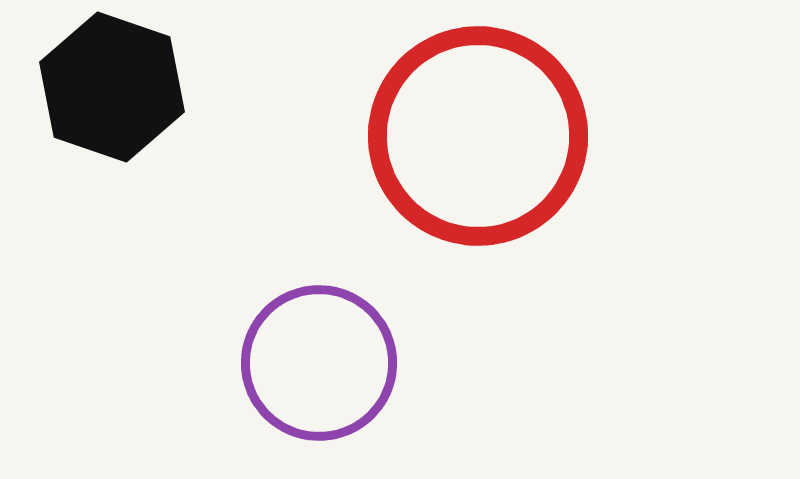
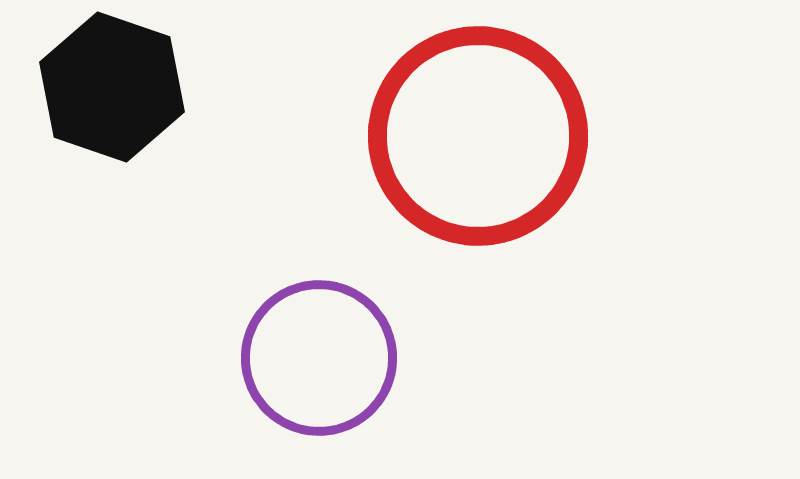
purple circle: moved 5 px up
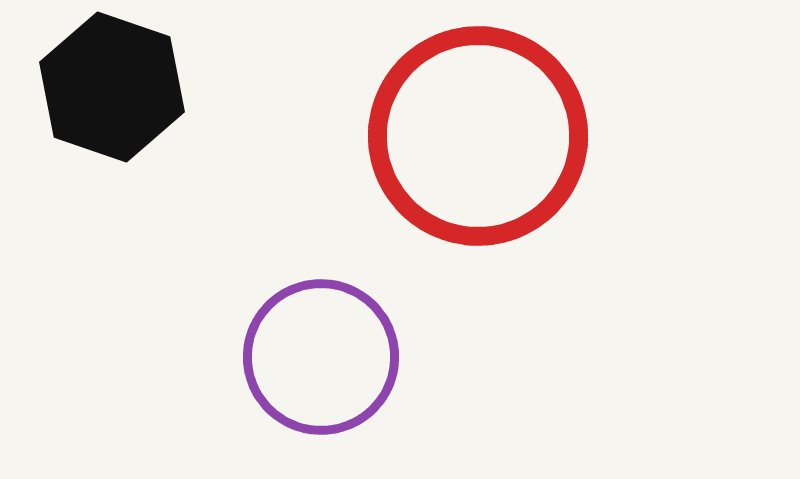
purple circle: moved 2 px right, 1 px up
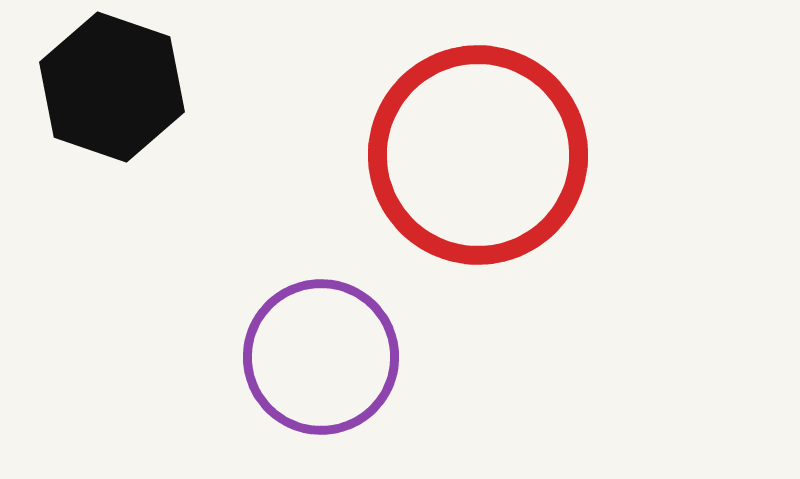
red circle: moved 19 px down
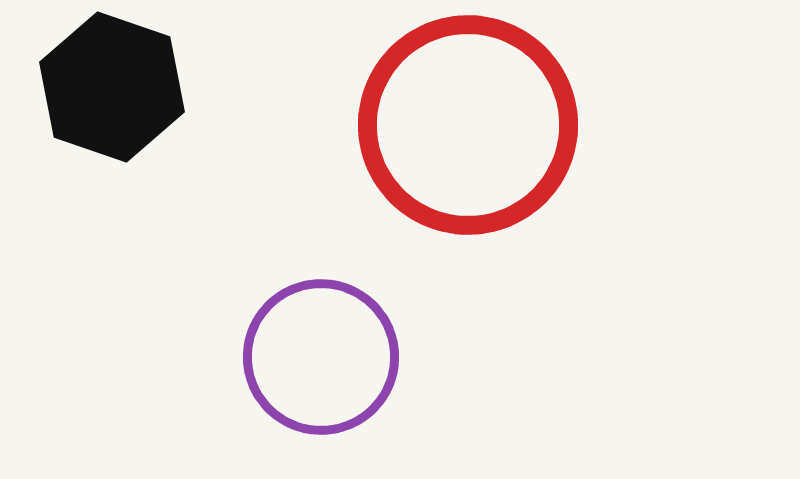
red circle: moved 10 px left, 30 px up
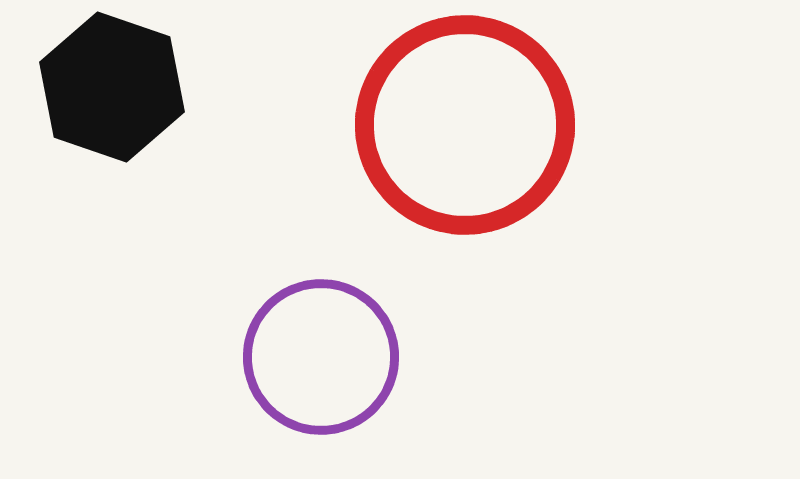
red circle: moved 3 px left
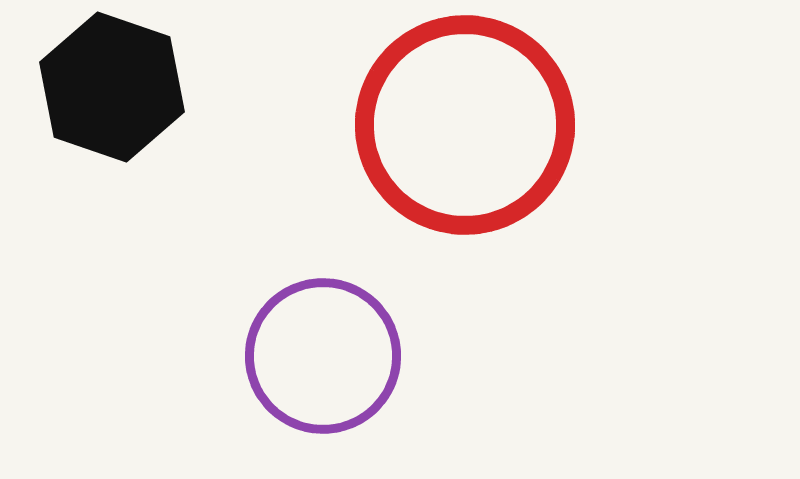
purple circle: moved 2 px right, 1 px up
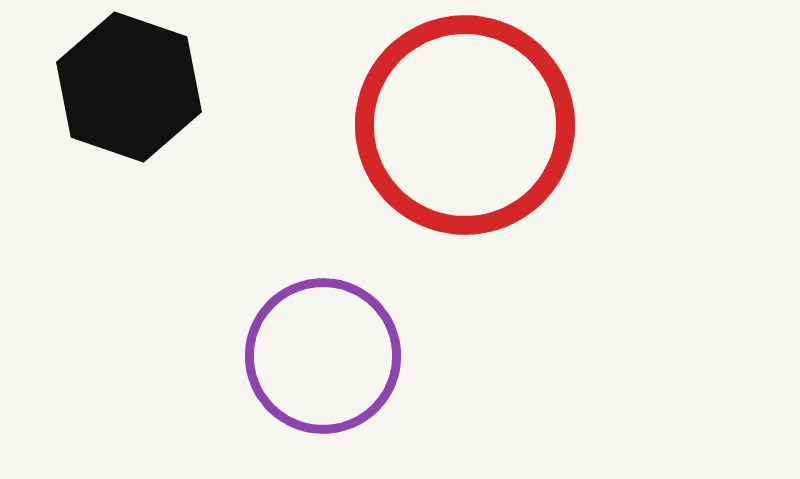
black hexagon: moved 17 px right
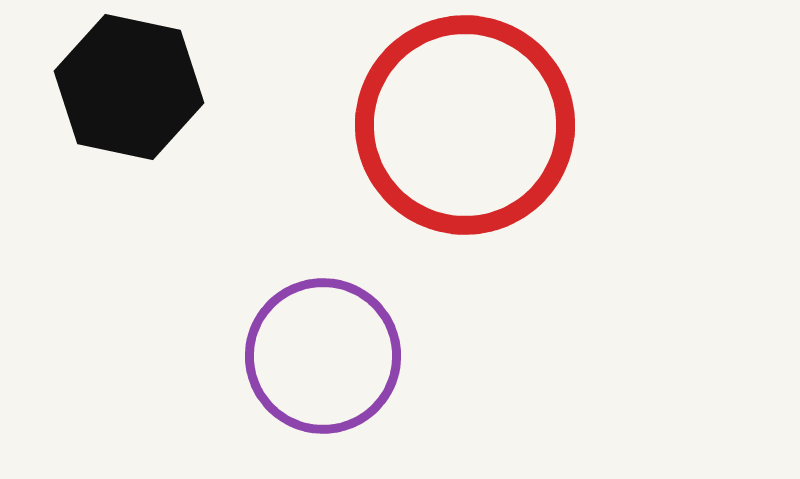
black hexagon: rotated 7 degrees counterclockwise
